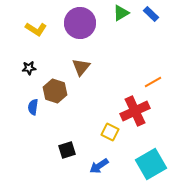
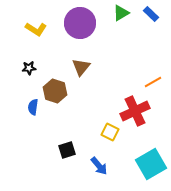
blue arrow: rotated 96 degrees counterclockwise
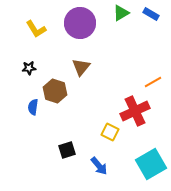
blue rectangle: rotated 14 degrees counterclockwise
yellow L-shape: rotated 25 degrees clockwise
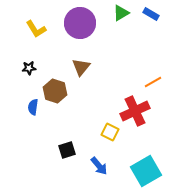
cyan square: moved 5 px left, 7 px down
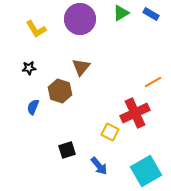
purple circle: moved 4 px up
brown hexagon: moved 5 px right
blue semicircle: rotated 14 degrees clockwise
red cross: moved 2 px down
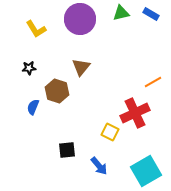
green triangle: rotated 18 degrees clockwise
brown hexagon: moved 3 px left
black square: rotated 12 degrees clockwise
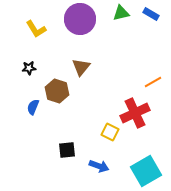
blue arrow: rotated 30 degrees counterclockwise
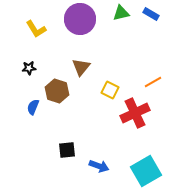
yellow square: moved 42 px up
